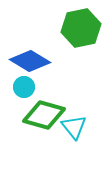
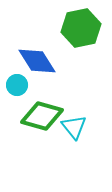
blue diamond: moved 7 px right; rotated 27 degrees clockwise
cyan circle: moved 7 px left, 2 px up
green diamond: moved 2 px left, 1 px down
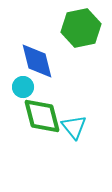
blue diamond: rotated 18 degrees clockwise
cyan circle: moved 6 px right, 2 px down
green diamond: rotated 60 degrees clockwise
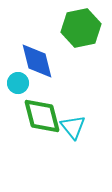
cyan circle: moved 5 px left, 4 px up
cyan triangle: moved 1 px left
